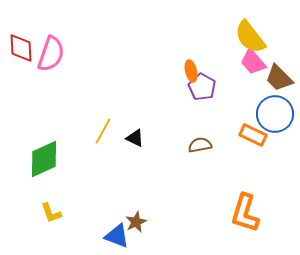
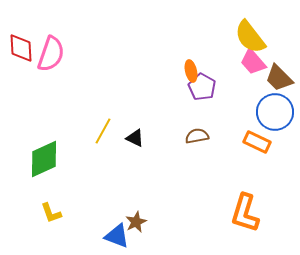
blue circle: moved 2 px up
orange rectangle: moved 4 px right, 7 px down
brown semicircle: moved 3 px left, 9 px up
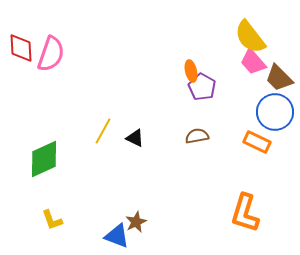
yellow L-shape: moved 1 px right, 7 px down
